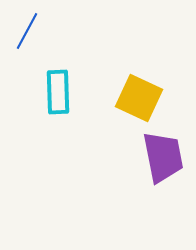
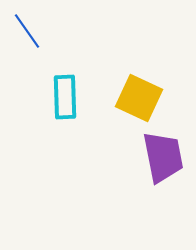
blue line: rotated 63 degrees counterclockwise
cyan rectangle: moved 7 px right, 5 px down
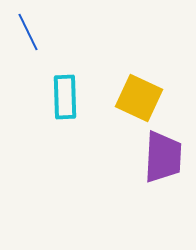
blue line: moved 1 px right, 1 px down; rotated 9 degrees clockwise
purple trapezoid: rotated 14 degrees clockwise
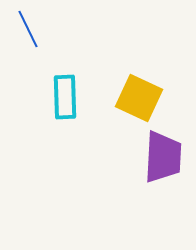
blue line: moved 3 px up
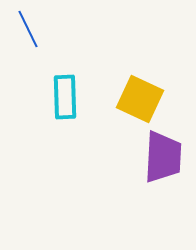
yellow square: moved 1 px right, 1 px down
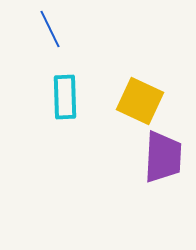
blue line: moved 22 px right
yellow square: moved 2 px down
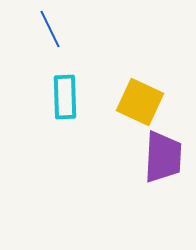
yellow square: moved 1 px down
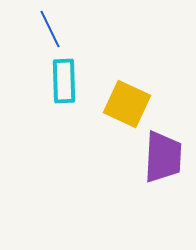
cyan rectangle: moved 1 px left, 16 px up
yellow square: moved 13 px left, 2 px down
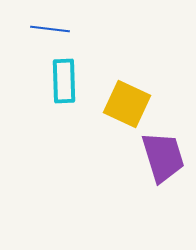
blue line: rotated 57 degrees counterclockwise
purple trapezoid: rotated 20 degrees counterclockwise
